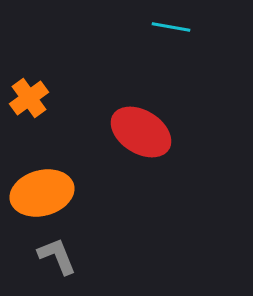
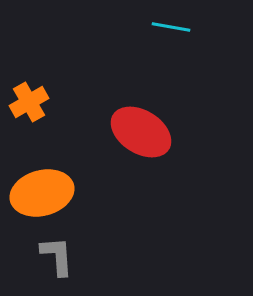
orange cross: moved 4 px down; rotated 6 degrees clockwise
gray L-shape: rotated 18 degrees clockwise
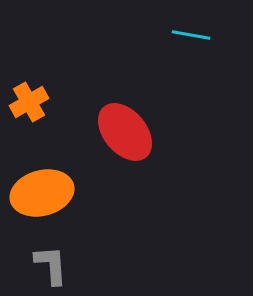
cyan line: moved 20 px right, 8 px down
red ellipse: moved 16 px left; rotated 18 degrees clockwise
gray L-shape: moved 6 px left, 9 px down
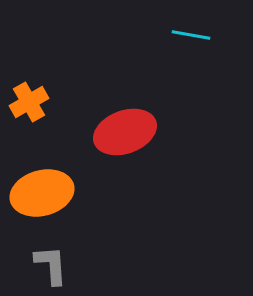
red ellipse: rotated 70 degrees counterclockwise
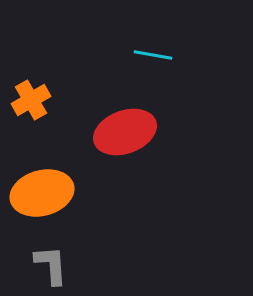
cyan line: moved 38 px left, 20 px down
orange cross: moved 2 px right, 2 px up
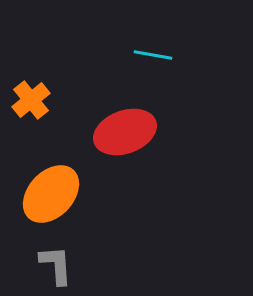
orange cross: rotated 9 degrees counterclockwise
orange ellipse: moved 9 px right, 1 px down; rotated 32 degrees counterclockwise
gray L-shape: moved 5 px right
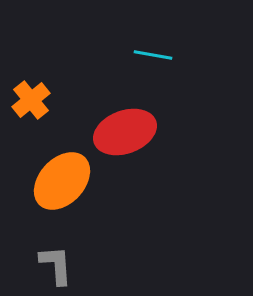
orange ellipse: moved 11 px right, 13 px up
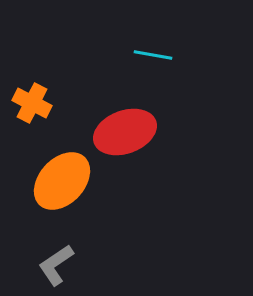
orange cross: moved 1 px right, 3 px down; rotated 24 degrees counterclockwise
gray L-shape: rotated 120 degrees counterclockwise
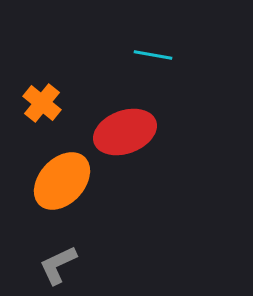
orange cross: moved 10 px right; rotated 12 degrees clockwise
gray L-shape: moved 2 px right; rotated 9 degrees clockwise
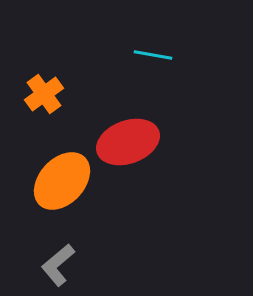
orange cross: moved 2 px right, 9 px up; rotated 15 degrees clockwise
red ellipse: moved 3 px right, 10 px down
gray L-shape: rotated 15 degrees counterclockwise
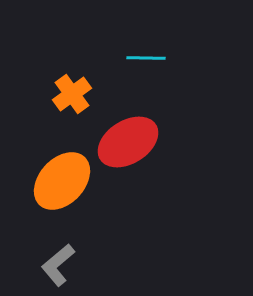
cyan line: moved 7 px left, 3 px down; rotated 9 degrees counterclockwise
orange cross: moved 28 px right
red ellipse: rotated 12 degrees counterclockwise
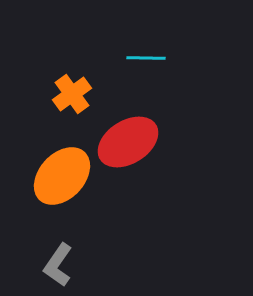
orange ellipse: moved 5 px up
gray L-shape: rotated 15 degrees counterclockwise
